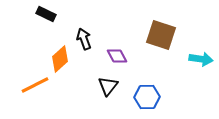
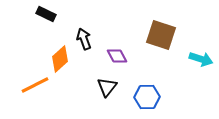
cyan arrow: rotated 10 degrees clockwise
black triangle: moved 1 px left, 1 px down
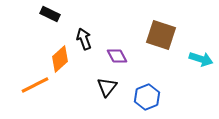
black rectangle: moved 4 px right
blue hexagon: rotated 20 degrees counterclockwise
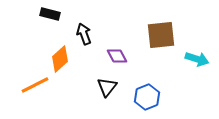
black rectangle: rotated 12 degrees counterclockwise
brown square: rotated 24 degrees counterclockwise
black arrow: moved 5 px up
cyan arrow: moved 4 px left
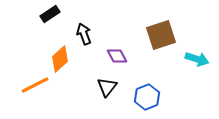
black rectangle: rotated 48 degrees counterclockwise
brown square: rotated 12 degrees counterclockwise
